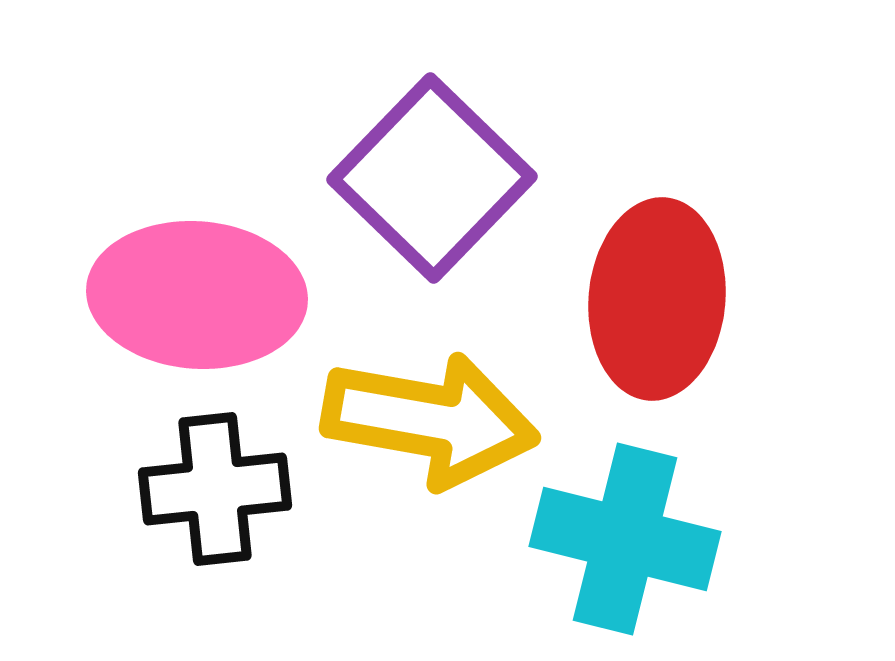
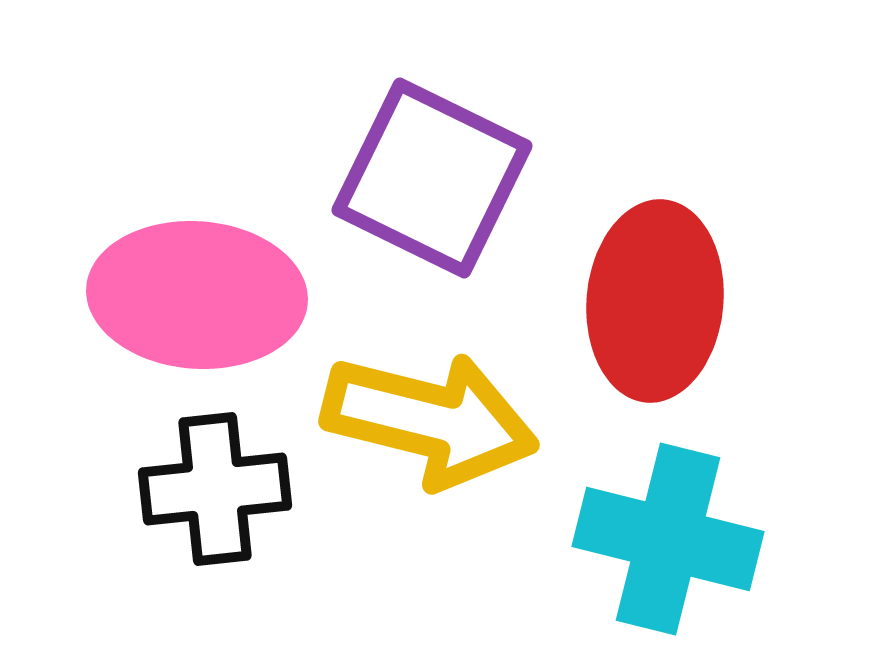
purple square: rotated 18 degrees counterclockwise
red ellipse: moved 2 px left, 2 px down
yellow arrow: rotated 4 degrees clockwise
cyan cross: moved 43 px right
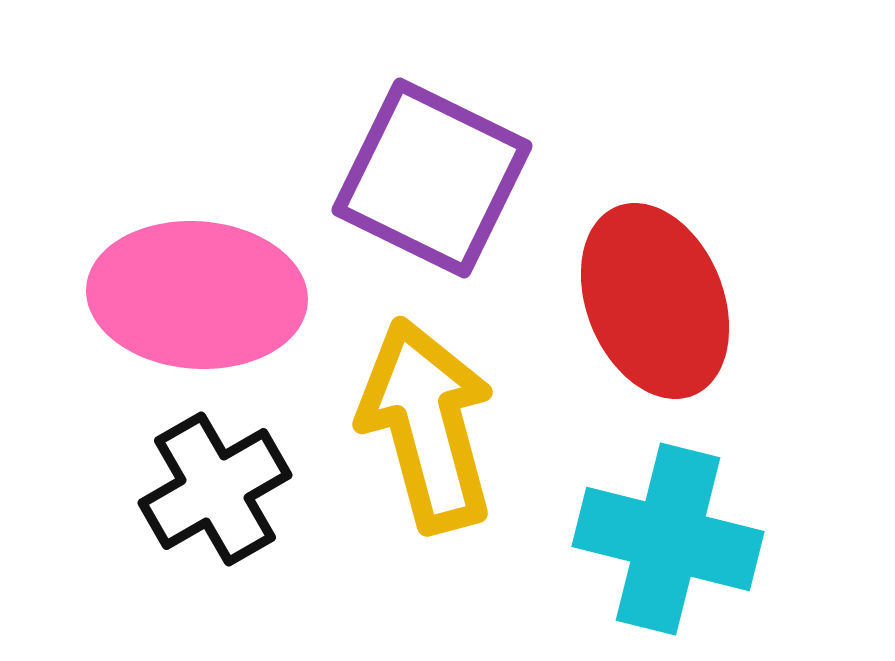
red ellipse: rotated 27 degrees counterclockwise
yellow arrow: moved 3 px left, 5 px down; rotated 119 degrees counterclockwise
black cross: rotated 24 degrees counterclockwise
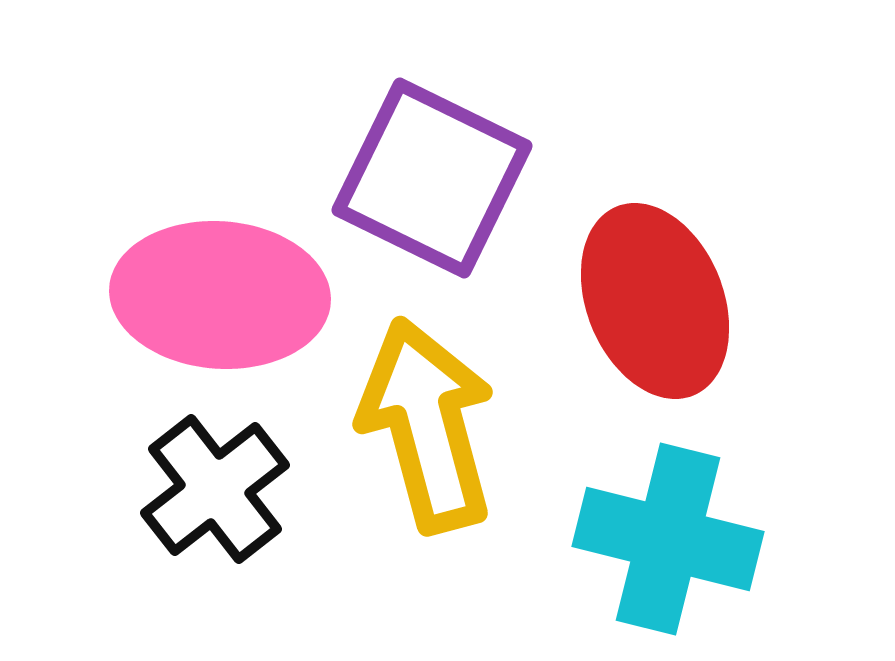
pink ellipse: moved 23 px right
black cross: rotated 8 degrees counterclockwise
